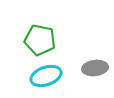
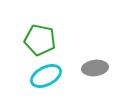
cyan ellipse: rotated 8 degrees counterclockwise
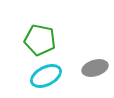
gray ellipse: rotated 10 degrees counterclockwise
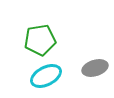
green pentagon: rotated 20 degrees counterclockwise
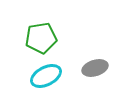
green pentagon: moved 1 px right, 2 px up
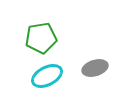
cyan ellipse: moved 1 px right
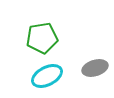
green pentagon: moved 1 px right
